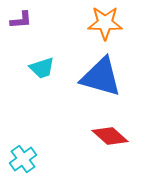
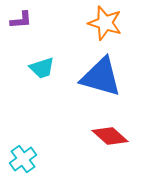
orange star: rotated 16 degrees clockwise
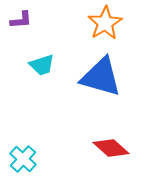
orange star: rotated 24 degrees clockwise
cyan trapezoid: moved 3 px up
red diamond: moved 1 px right, 12 px down
cyan cross: rotated 12 degrees counterclockwise
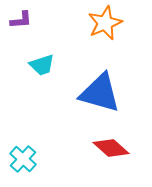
orange star: rotated 8 degrees clockwise
blue triangle: moved 1 px left, 16 px down
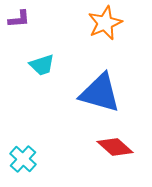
purple L-shape: moved 2 px left, 1 px up
red diamond: moved 4 px right, 1 px up
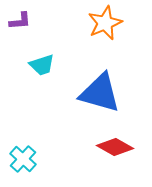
purple L-shape: moved 1 px right, 2 px down
red diamond: rotated 12 degrees counterclockwise
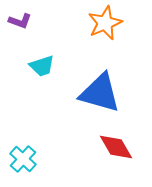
purple L-shape: rotated 25 degrees clockwise
cyan trapezoid: moved 1 px down
red diamond: moved 1 px right; rotated 30 degrees clockwise
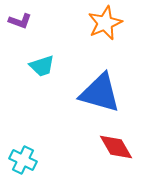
cyan cross: moved 1 px down; rotated 16 degrees counterclockwise
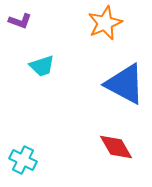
blue triangle: moved 25 px right, 9 px up; rotated 12 degrees clockwise
